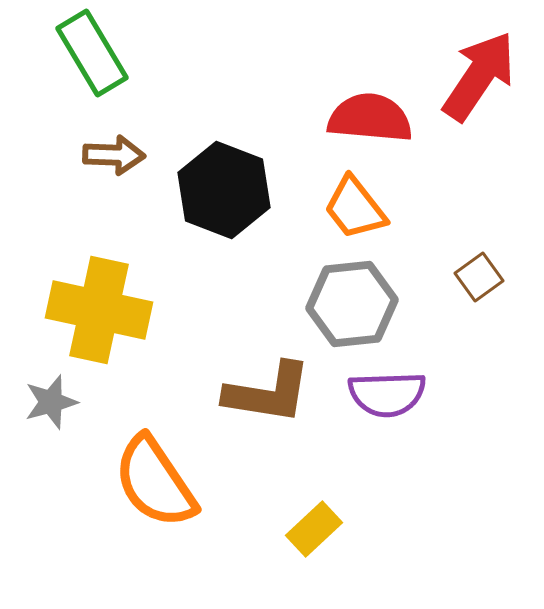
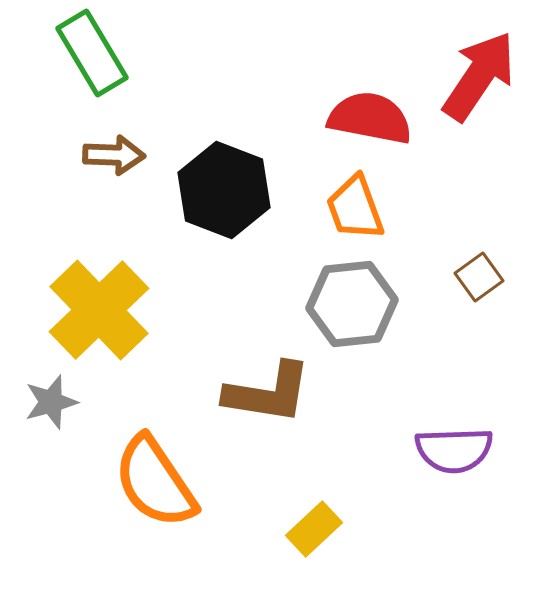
red semicircle: rotated 6 degrees clockwise
orange trapezoid: rotated 18 degrees clockwise
yellow cross: rotated 34 degrees clockwise
purple semicircle: moved 67 px right, 56 px down
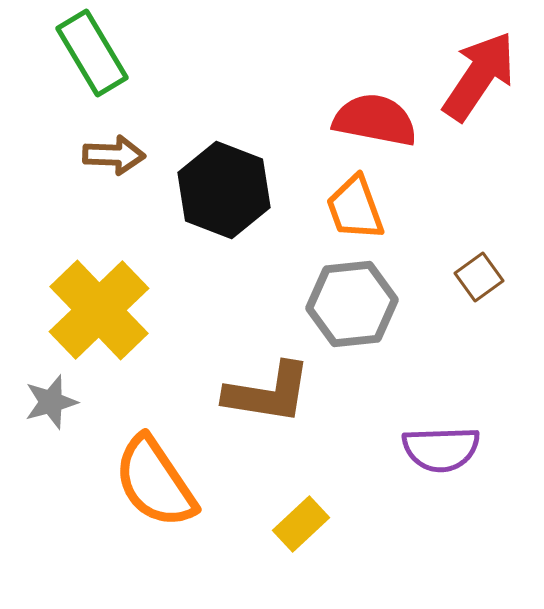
red semicircle: moved 5 px right, 2 px down
purple semicircle: moved 13 px left, 1 px up
yellow rectangle: moved 13 px left, 5 px up
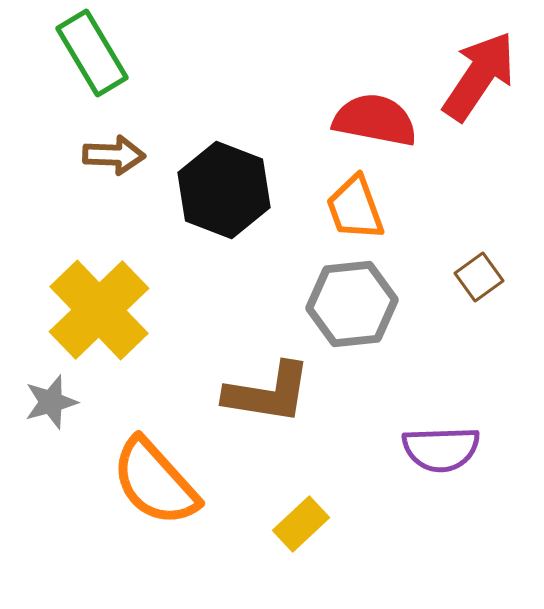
orange semicircle: rotated 8 degrees counterclockwise
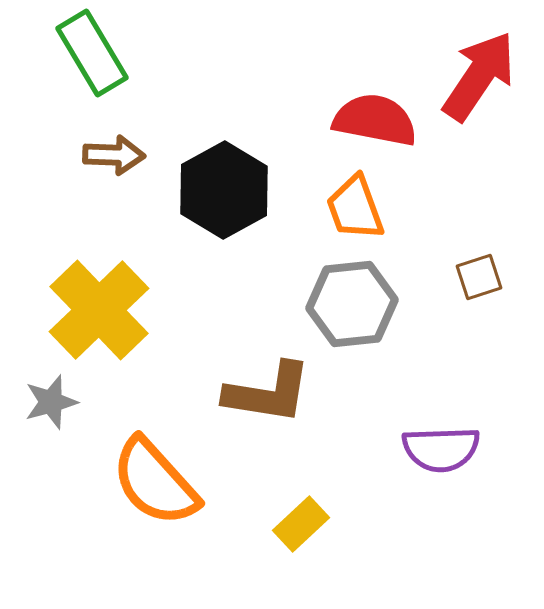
black hexagon: rotated 10 degrees clockwise
brown square: rotated 18 degrees clockwise
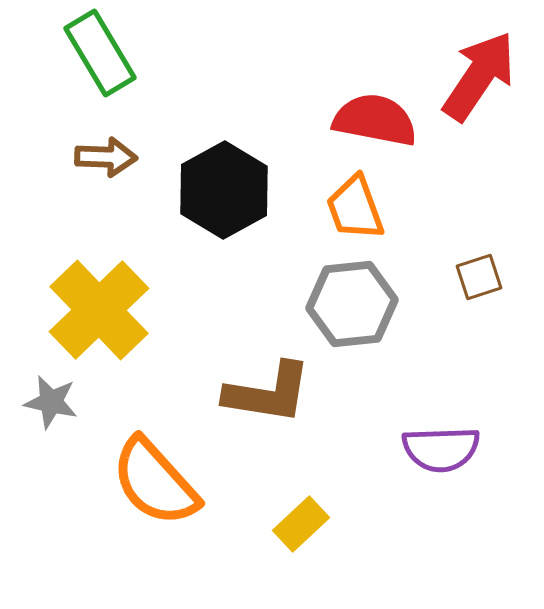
green rectangle: moved 8 px right
brown arrow: moved 8 px left, 2 px down
gray star: rotated 28 degrees clockwise
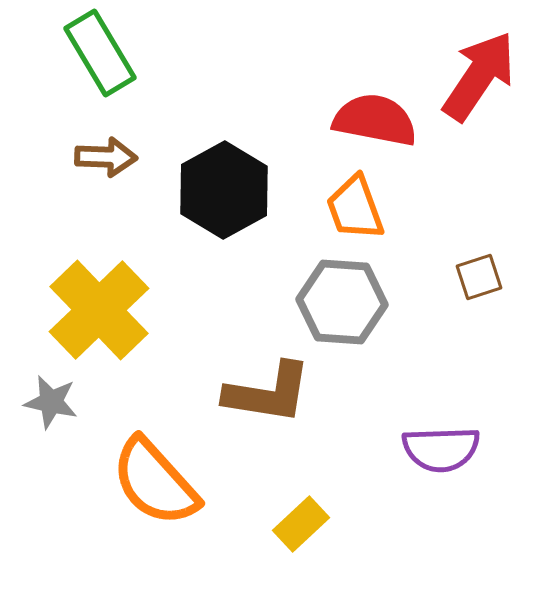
gray hexagon: moved 10 px left, 2 px up; rotated 10 degrees clockwise
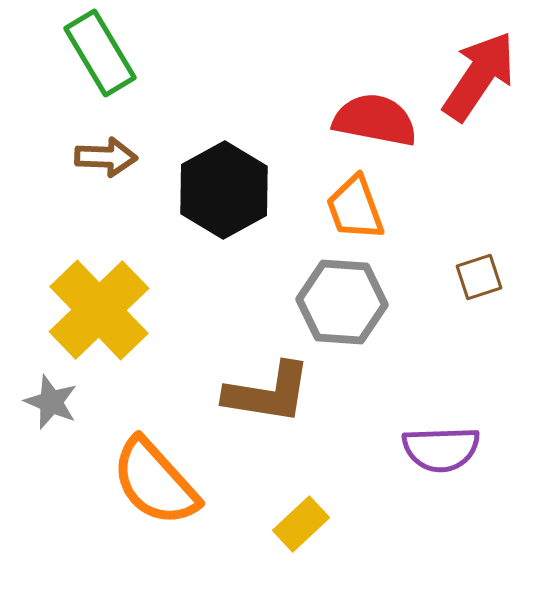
gray star: rotated 10 degrees clockwise
